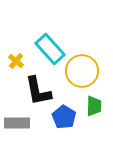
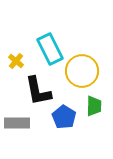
cyan rectangle: rotated 16 degrees clockwise
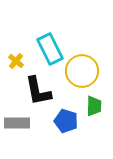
blue pentagon: moved 2 px right, 4 px down; rotated 15 degrees counterclockwise
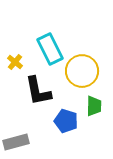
yellow cross: moved 1 px left, 1 px down
gray rectangle: moved 1 px left, 19 px down; rotated 15 degrees counterclockwise
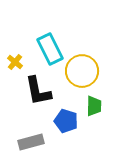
gray rectangle: moved 15 px right
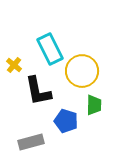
yellow cross: moved 1 px left, 3 px down
green trapezoid: moved 1 px up
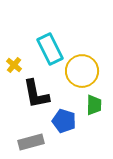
black L-shape: moved 2 px left, 3 px down
blue pentagon: moved 2 px left
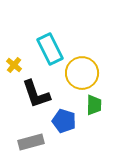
yellow circle: moved 2 px down
black L-shape: rotated 8 degrees counterclockwise
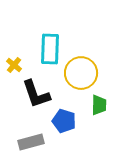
cyan rectangle: rotated 28 degrees clockwise
yellow circle: moved 1 px left
green trapezoid: moved 5 px right
